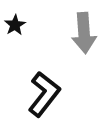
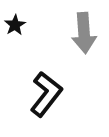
black L-shape: moved 2 px right
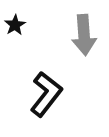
gray arrow: moved 2 px down
